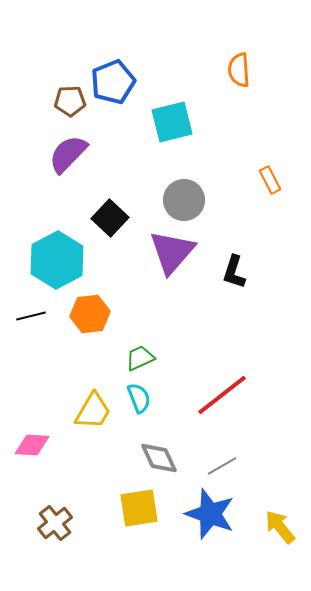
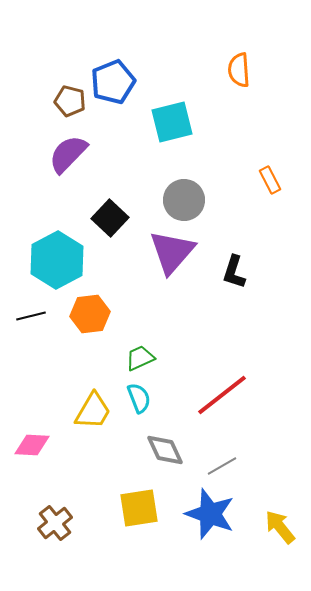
brown pentagon: rotated 16 degrees clockwise
gray diamond: moved 6 px right, 8 px up
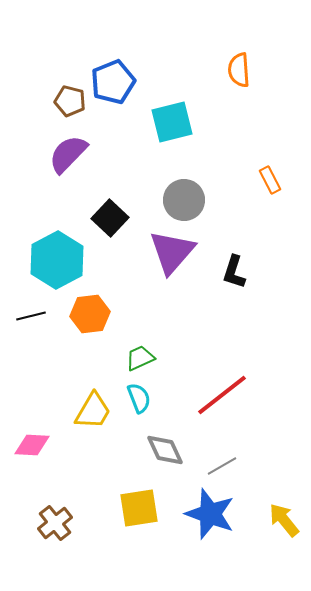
yellow arrow: moved 4 px right, 7 px up
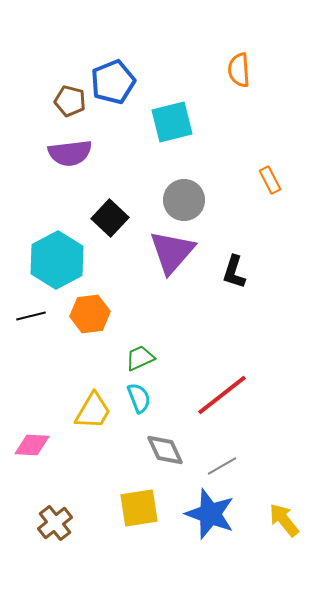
purple semicircle: moved 2 px right, 1 px up; rotated 141 degrees counterclockwise
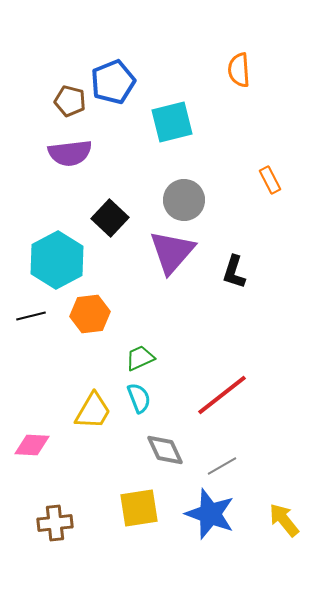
brown cross: rotated 32 degrees clockwise
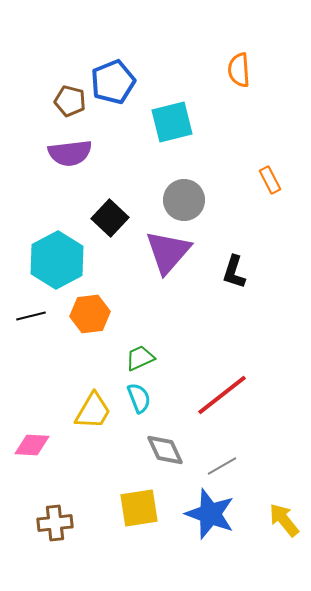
purple triangle: moved 4 px left
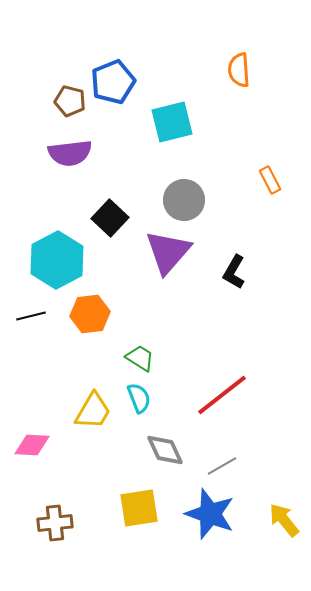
black L-shape: rotated 12 degrees clockwise
green trapezoid: rotated 56 degrees clockwise
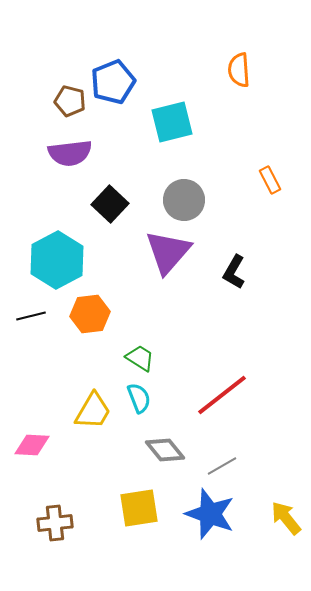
black square: moved 14 px up
gray diamond: rotated 15 degrees counterclockwise
yellow arrow: moved 2 px right, 2 px up
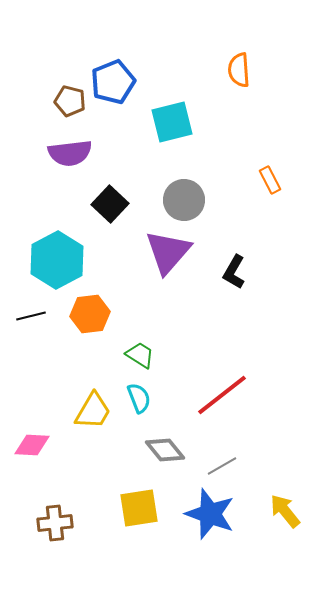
green trapezoid: moved 3 px up
yellow arrow: moved 1 px left, 7 px up
